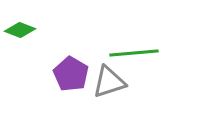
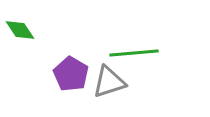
green diamond: rotated 36 degrees clockwise
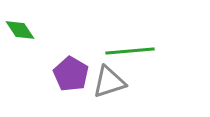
green line: moved 4 px left, 2 px up
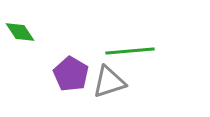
green diamond: moved 2 px down
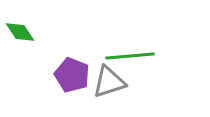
green line: moved 5 px down
purple pentagon: moved 1 px right, 1 px down; rotated 8 degrees counterclockwise
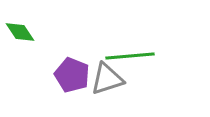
gray triangle: moved 2 px left, 3 px up
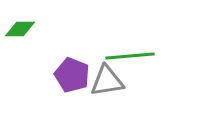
green diamond: moved 3 px up; rotated 56 degrees counterclockwise
gray triangle: moved 2 px down; rotated 9 degrees clockwise
